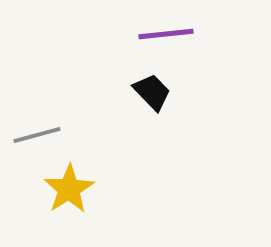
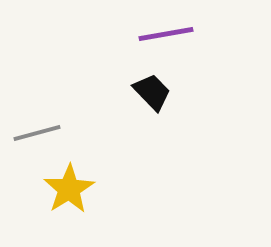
purple line: rotated 4 degrees counterclockwise
gray line: moved 2 px up
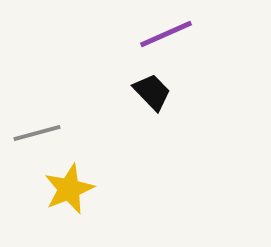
purple line: rotated 14 degrees counterclockwise
yellow star: rotated 9 degrees clockwise
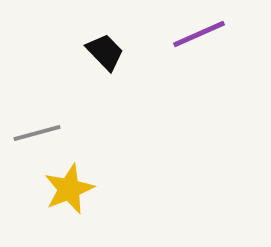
purple line: moved 33 px right
black trapezoid: moved 47 px left, 40 px up
